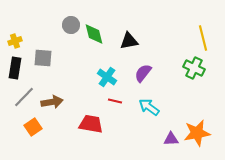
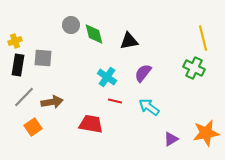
black rectangle: moved 3 px right, 3 px up
orange star: moved 9 px right
purple triangle: rotated 28 degrees counterclockwise
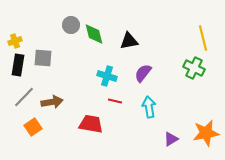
cyan cross: moved 1 px up; rotated 18 degrees counterclockwise
cyan arrow: rotated 45 degrees clockwise
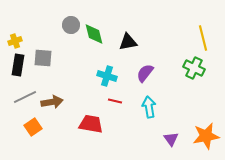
black triangle: moved 1 px left, 1 px down
purple semicircle: moved 2 px right
gray line: moved 1 px right; rotated 20 degrees clockwise
orange star: moved 3 px down
purple triangle: rotated 35 degrees counterclockwise
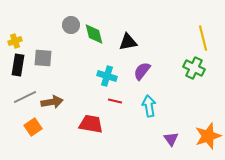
purple semicircle: moved 3 px left, 2 px up
cyan arrow: moved 1 px up
orange star: moved 2 px right; rotated 8 degrees counterclockwise
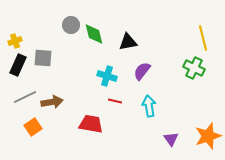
black rectangle: rotated 15 degrees clockwise
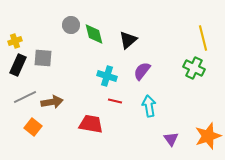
black triangle: moved 2 px up; rotated 30 degrees counterclockwise
orange square: rotated 18 degrees counterclockwise
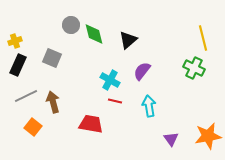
gray square: moved 9 px right; rotated 18 degrees clockwise
cyan cross: moved 3 px right, 4 px down; rotated 12 degrees clockwise
gray line: moved 1 px right, 1 px up
brown arrow: moved 1 px right; rotated 95 degrees counterclockwise
orange star: rotated 8 degrees clockwise
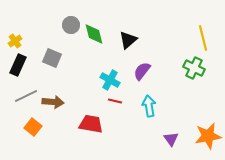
yellow cross: rotated 16 degrees counterclockwise
brown arrow: rotated 110 degrees clockwise
